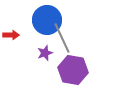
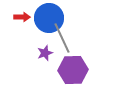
blue circle: moved 2 px right, 2 px up
red arrow: moved 11 px right, 18 px up
purple hexagon: rotated 12 degrees counterclockwise
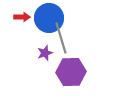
gray line: moved 1 px left; rotated 8 degrees clockwise
purple hexagon: moved 2 px left, 2 px down
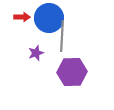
gray line: moved 1 px right, 2 px up; rotated 20 degrees clockwise
purple star: moved 9 px left
purple hexagon: moved 1 px right
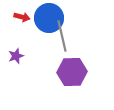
red arrow: rotated 14 degrees clockwise
gray line: rotated 16 degrees counterclockwise
purple star: moved 20 px left, 3 px down
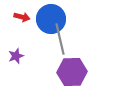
blue circle: moved 2 px right, 1 px down
gray line: moved 2 px left, 3 px down
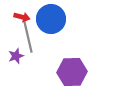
gray line: moved 32 px left, 2 px up
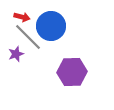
blue circle: moved 7 px down
gray line: rotated 32 degrees counterclockwise
purple star: moved 2 px up
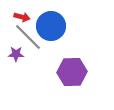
purple star: rotated 21 degrees clockwise
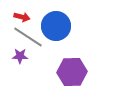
blue circle: moved 5 px right
gray line: rotated 12 degrees counterclockwise
purple star: moved 4 px right, 2 px down
